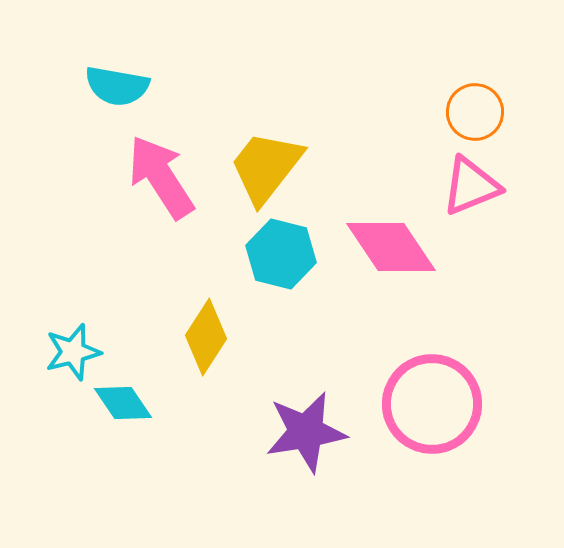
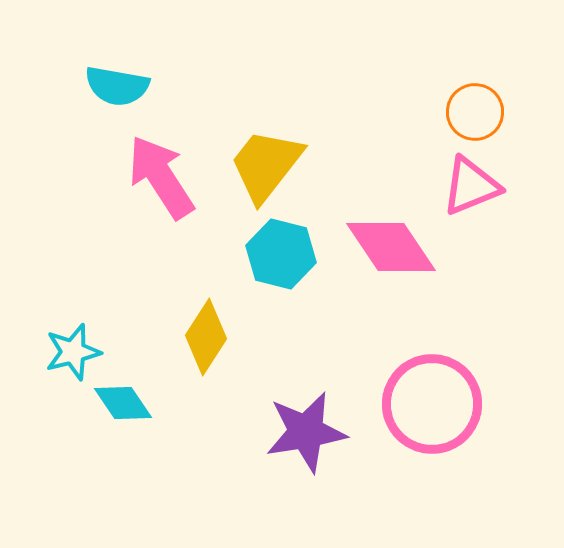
yellow trapezoid: moved 2 px up
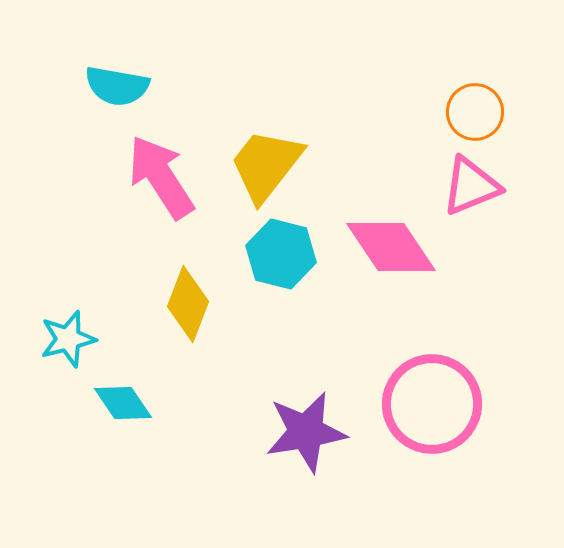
yellow diamond: moved 18 px left, 33 px up; rotated 12 degrees counterclockwise
cyan star: moved 5 px left, 13 px up
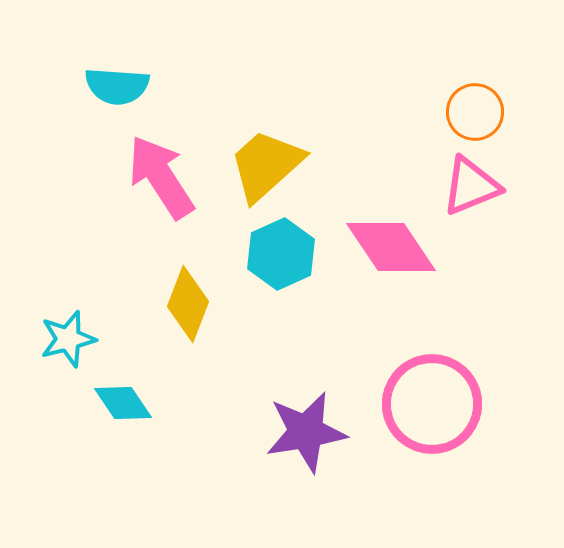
cyan semicircle: rotated 6 degrees counterclockwise
yellow trapezoid: rotated 10 degrees clockwise
cyan hexagon: rotated 22 degrees clockwise
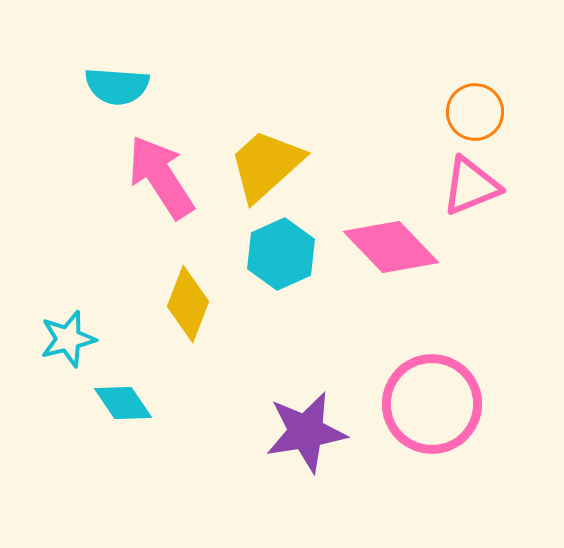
pink diamond: rotated 10 degrees counterclockwise
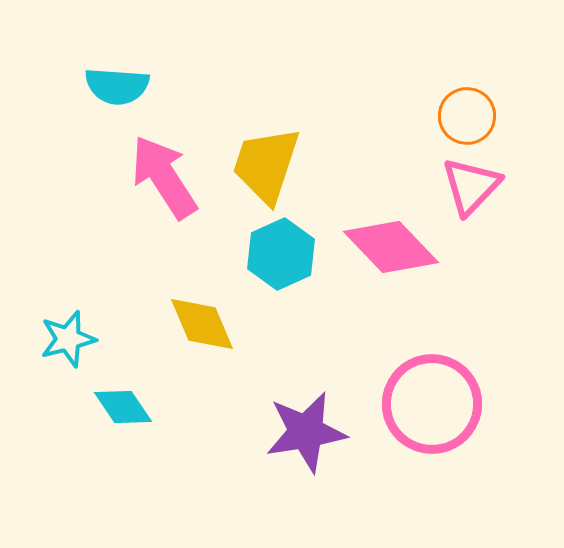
orange circle: moved 8 px left, 4 px down
yellow trapezoid: rotated 30 degrees counterclockwise
pink arrow: moved 3 px right
pink triangle: rotated 24 degrees counterclockwise
yellow diamond: moved 14 px right, 20 px down; rotated 44 degrees counterclockwise
cyan diamond: moved 4 px down
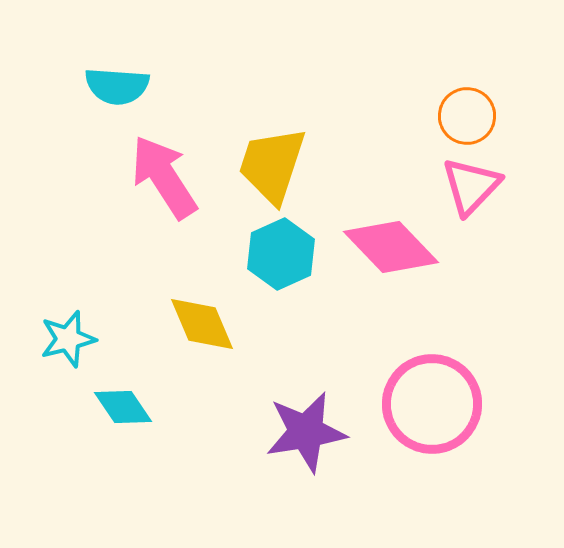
yellow trapezoid: moved 6 px right
